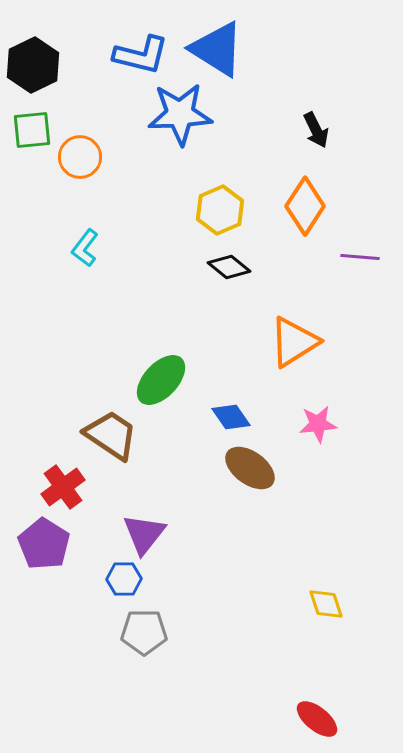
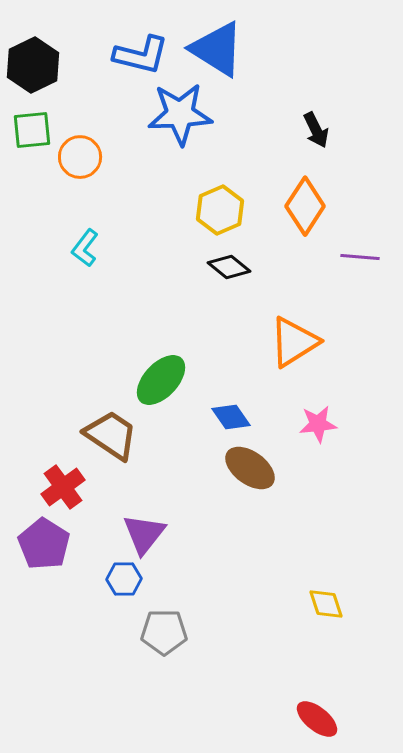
gray pentagon: moved 20 px right
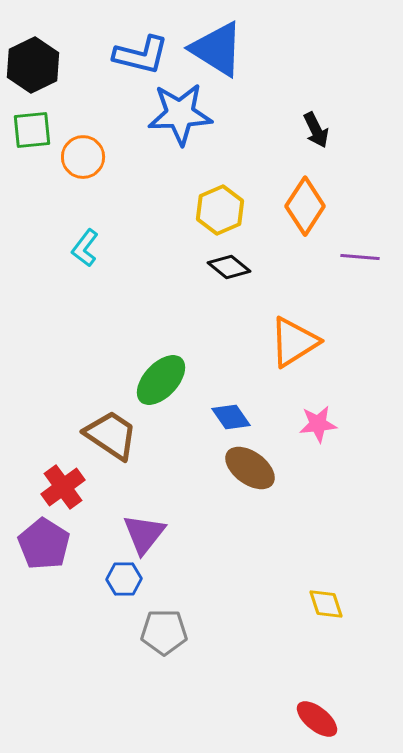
orange circle: moved 3 px right
